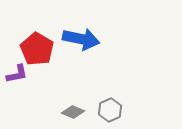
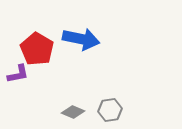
purple L-shape: moved 1 px right
gray hexagon: rotated 15 degrees clockwise
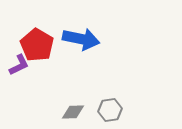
red pentagon: moved 4 px up
purple L-shape: moved 1 px right, 9 px up; rotated 15 degrees counterclockwise
gray diamond: rotated 25 degrees counterclockwise
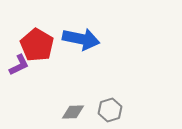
gray hexagon: rotated 10 degrees counterclockwise
